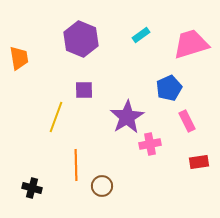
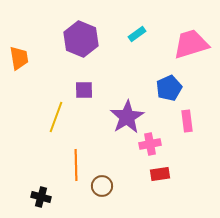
cyan rectangle: moved 4 px left, 1 px up
pink rectangle: rotated 20 degrees clockwise
red rectangle: moved 39 px left, 12 px down
black cross: moved 9 px right, 9 px down
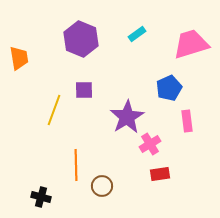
yellow line: moved 2 px left, 7 px up
pink cross: rotated 20 degrees counterclockwise
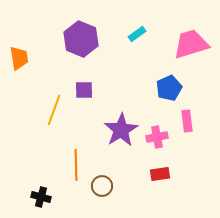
purple star: moved 6 px left, 13 px down
pink cross: moved 7 px right, 7 px up; rotated 20 degrees clockwise
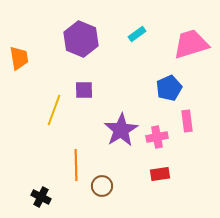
black cross: rotated 12 degrees clockwise
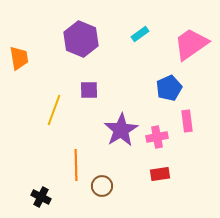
cyan rectangle: moved 3 px right
pink trapezoid: rotated 18 degrees counterclockwise
purple square: moved 5 px right
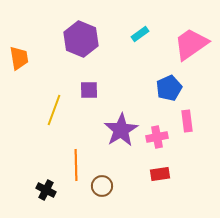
black cross: moved 5 px right, 7 px up
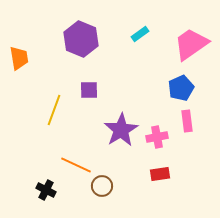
blue pentagon: moved 12 px right
orange line: rotated 64 degrees counterclockwise
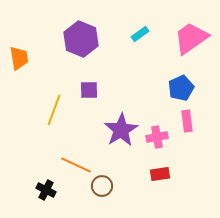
pink trapezoid: moved 6 px up
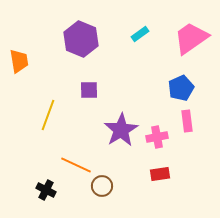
orange trapezoid: moved 3 px down
yellow line: moved 6 px left, 5 px down
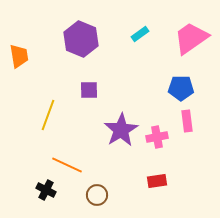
orange trapezoid: moved 5 px up
blue pentagon: rotated 25 degrees clockwise
orange line: moved 9 px left
red rectangle: moved 3 px left, 7 px down
brown circle: moved 5 px left, 9 px down
